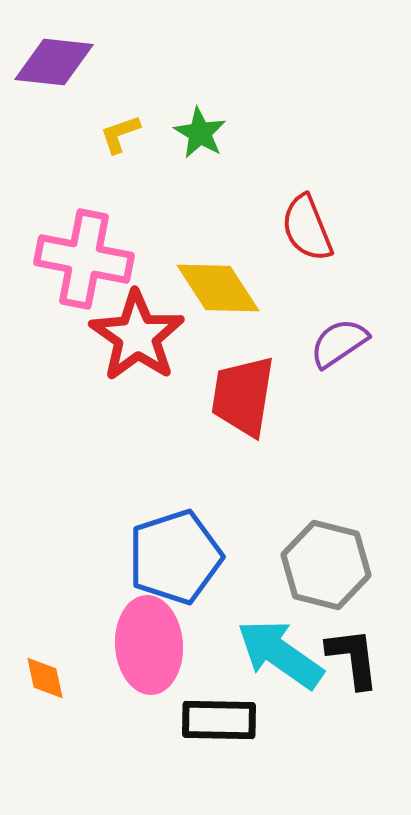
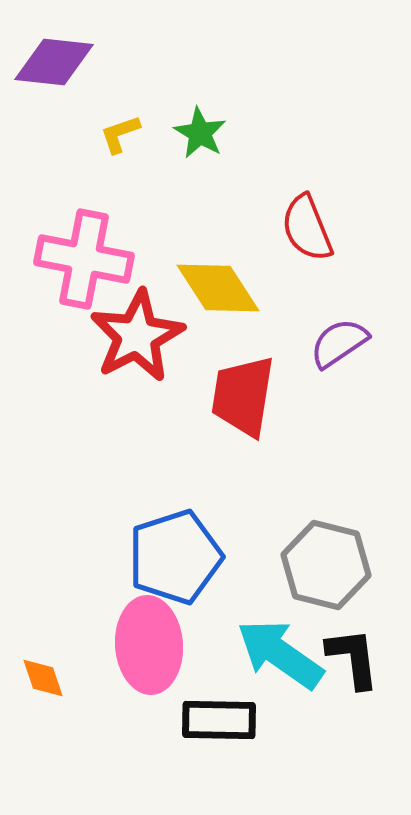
red star: rotated 10 degrees clockwise
orange diamond: moved 2 px left; rotated 6 degrees counterclockwise
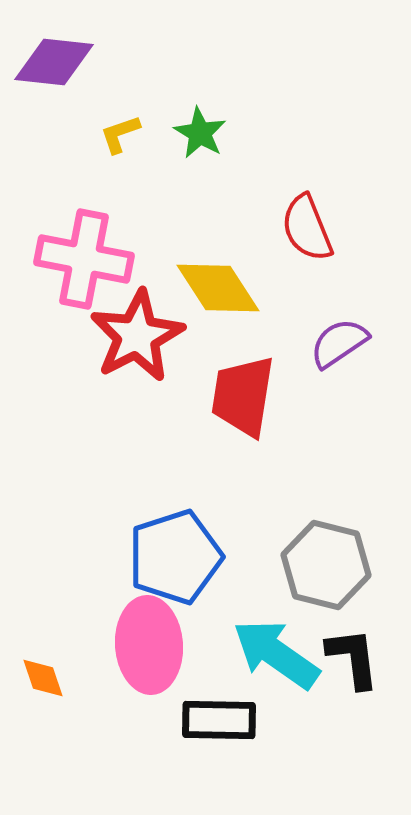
cyan arrow: moved 4 px left
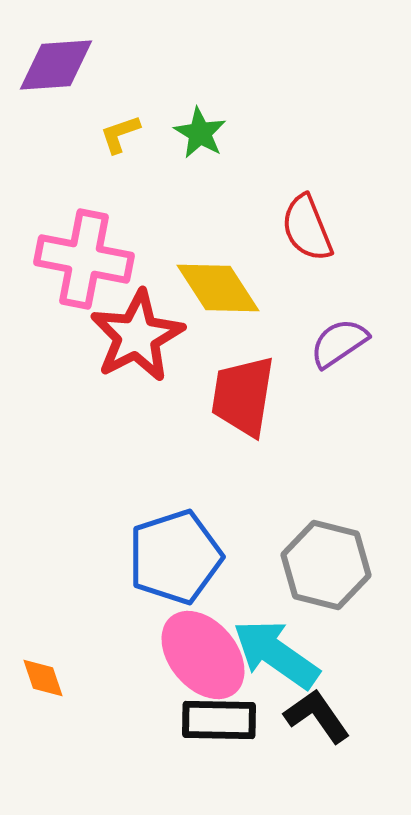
purple diamond: moved 2 px right, 3 px down; rotated 10 degrees counterclockwise
pink ellipse: moved 54 px right, 10 px down; rotated 36 degrees counterclockwise
black L-shape: moved 36 px left, 58 px down; rotated 28 degrees counterclockwise
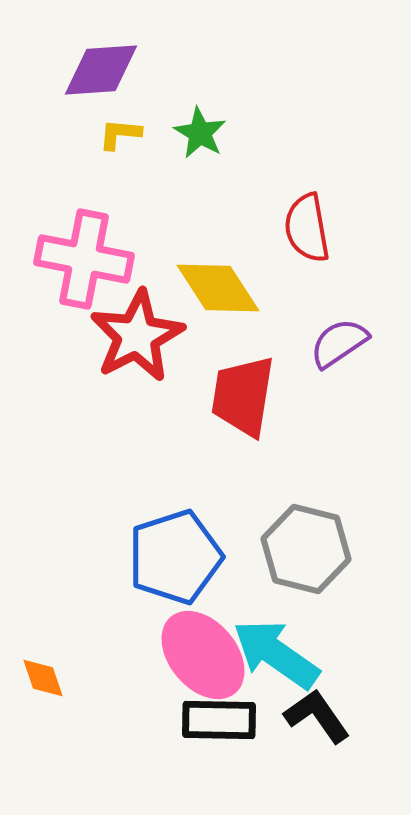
purple diamond: moved 45 px right, 5 px down
yellow L-shape: rotated 24 degrees clockwise
red semicircle: rotated 12 degrees clockwise
gray hexagon: moved 20 px left, 16 px up
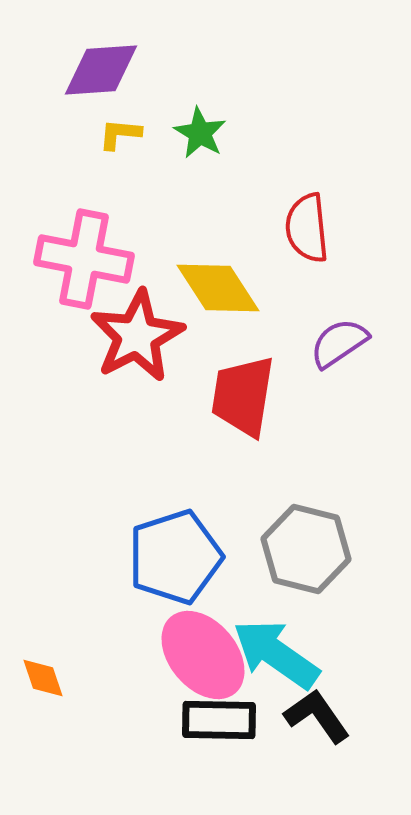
red semicircle: rotated 4 degrees clockwise
